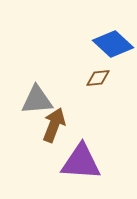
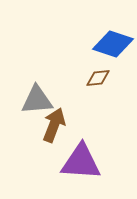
blue diamond: rotated 24 degrees counterclockwise
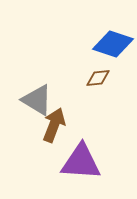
gray triangle: rotated 36 degrees clockwise
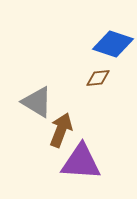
gray triangle: moved 2 px down
brown arrow: moved 7 px right, 5 px down
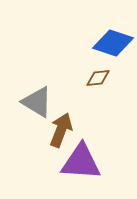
blue diamond: moved 1 px up
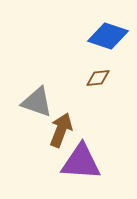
blue diamond: moved 5 px left, 7 px up
gray triangle: rotated 12 degrees counterclockwise
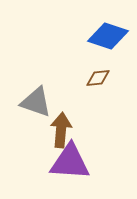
gray triangle: moved 1 px left
brown arrow: rotated 16 degrees counterclockwise
purple triangle: moved 11 px left
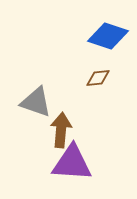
purple triangle: moved 2 px right, 1 px down
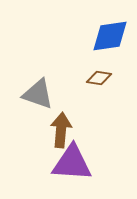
blue diamond: moved 2 px right; rotated 27 degrees counterclockwise
brown diamond: moved 1 px right; rotated 15 degrees clockwise
gray triangle: moved 2 px right, 8 px up
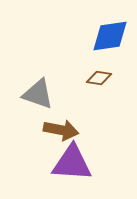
brown arrow: rotated 96 degrees clockwise
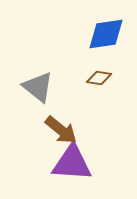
blue diamond: moved 4 px left, 2 px up
gray triangle: moved 7 px up; rotated 20 degrees clockwise
brown arrow: rotated 28 degrees clockwise
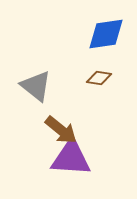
gray triangle: moved 2 px left, 1 px up
purple triangle: moved 1 px left, 5 px up
